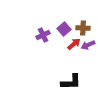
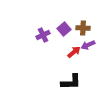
red arrow: moved 8 px down
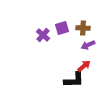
purple square: moved 2 px left, 1 px up; rotated 24 degrees clockwise
purple cross: rotated 24 degrees counterclockwise
red arrow: moved 10 px right, 14 px down
black L-shape: moved 3 px right, 2 px up
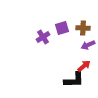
purple cross: moved 2 px down; rotated 16 degrees clockwise
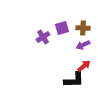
purple arrow: moved 5 px left
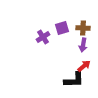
purple arrow: rotated 56 degrees counterclockwise
